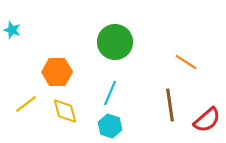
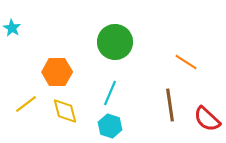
cyan star: moved 2 px up; rotated 12 degrees clockwise
red semicircle: moved 1 px up; rotated 84 degrees clockwise
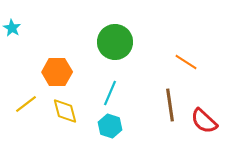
red semicircle: moved 3 px left, 2 px down
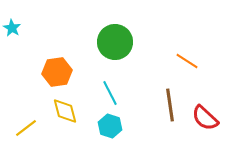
orange line: moved 1 px right, 1 px up
orange hexagon: rotated 8 degrees counterclockwise
cyan line: rotated 50 degrees counterclockwise
yellow line: moved 24 px down
red semicircle: moved 1 px right, 3 px up
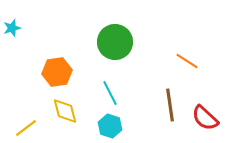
cyan star: rotated 24 degrees clockwise
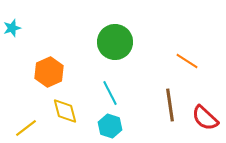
orange hexagon: moved 8 px left; rotated 16 degrees counterclockwise
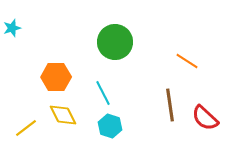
orange hexagon: moved 7 px right, 5 px down; rotated 24 degrees clockwise
cyan line: moved 7 px left
yellow diamond: moved 2 px left, 4 px down; rotated 12 degrees counterclockwise
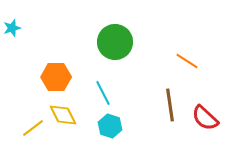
yellow line: moved 7 px right
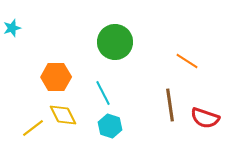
red semicircle: rotated 24 degrees counterclockwise
